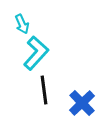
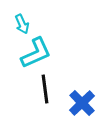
cyan L-shape: rotated 24 degrees clockwise
black line: moved 1 px right, 1 px up
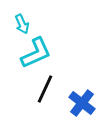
black line: rotated 32 degrees clockwise
blue cross: rotated 8 degrees counterclockwise
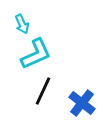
cyan L-shape: moved 1 px down
black line: moved 2 px left, 2 px down
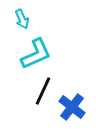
cyan arrow: moved 5 px up
blue cross: moved 10 px left, 4 px down
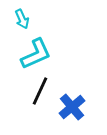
black line: moved 3 px left
blue cross: rotated 12 degrees clockwise
